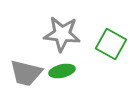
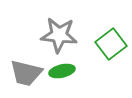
gray star: moved 3 px left, 1 px down
green square: rotated 24 degrees clockwise
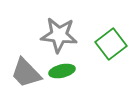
gray trapezoid: rotated 32 degrees clockwise
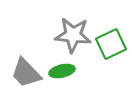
gray star: moved 14 px right
green square: rotated 12 degrees clockwise
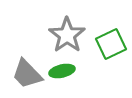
gray star: moved 6 px left; rotated 30 degrees clockwise
gray trapezoid: moved 1 px right, 1 px down
